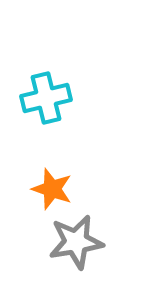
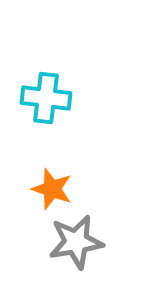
cyan cross: rotated 21 degrees clockwise
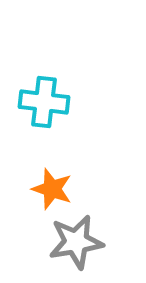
cyan cross: moved 2 px left, 4 px down
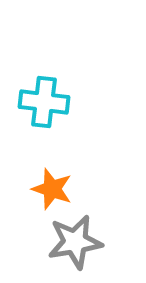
gray star: moved 1 px left
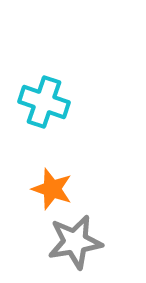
cyan cross: rotated 12 degrees clockwise
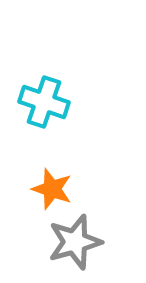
gray star: rotated 6 degrees counterclockwise
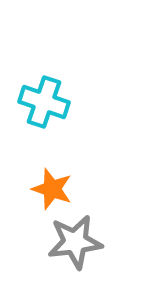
gray star: rotated 8 degrees clockwise
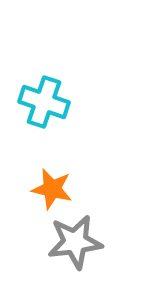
orange star: rotated 6 degrees counterclockwise
